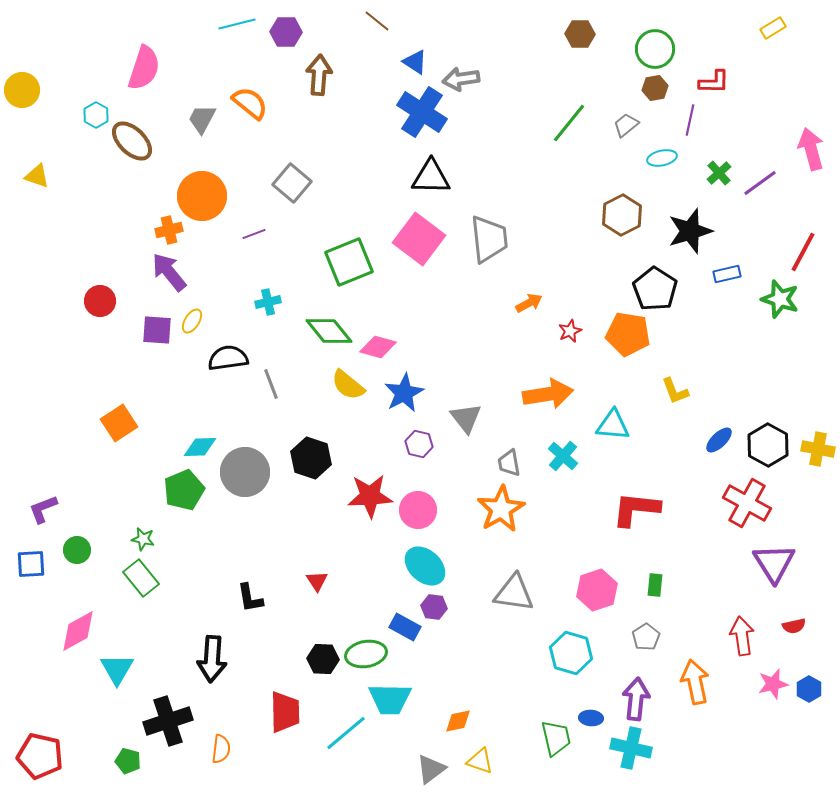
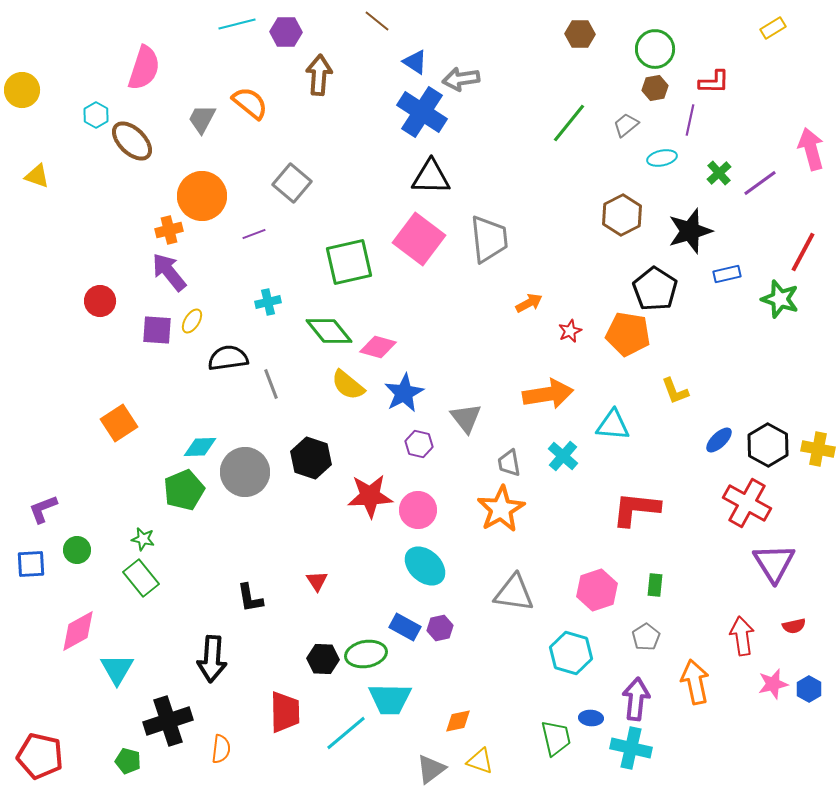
green square at (349, 262): rotated 9 degrees clockwise
purple hexagon at (434, 607): moved 6 px right, 21 px down; rotated 20 degrees counterclockwise
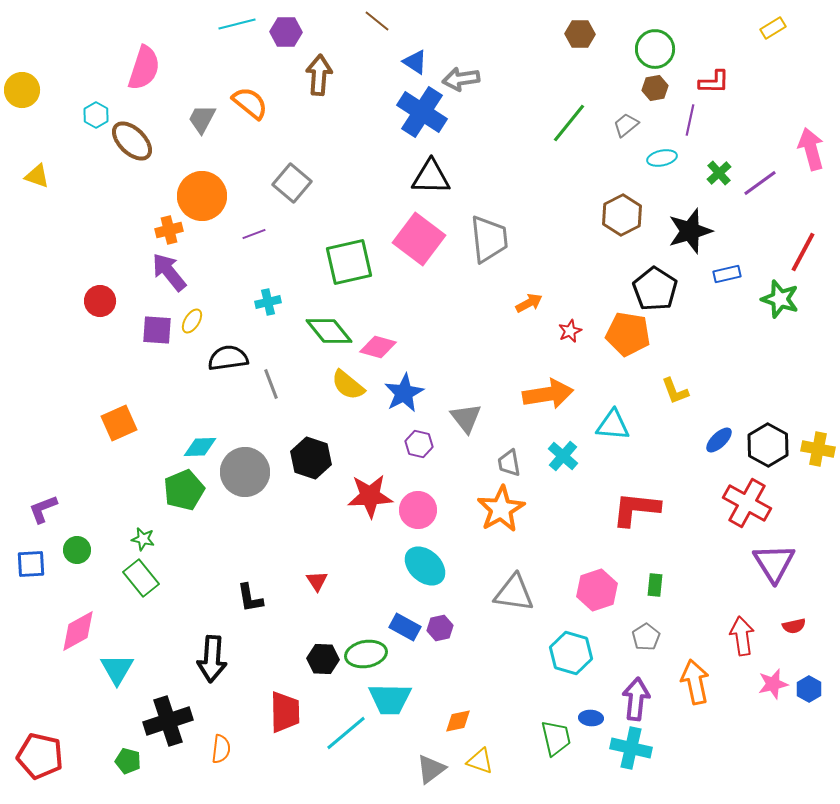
orange square at (119, 423): rotated 9 degrees clockwise
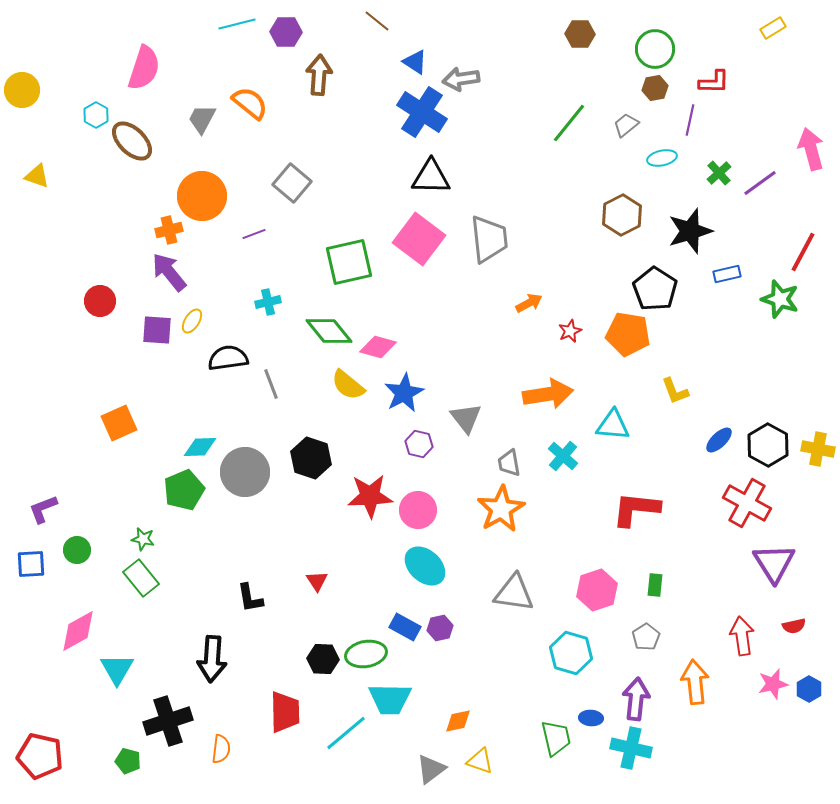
orange arrow at (695, 682): rotated 6 degrees clockwise
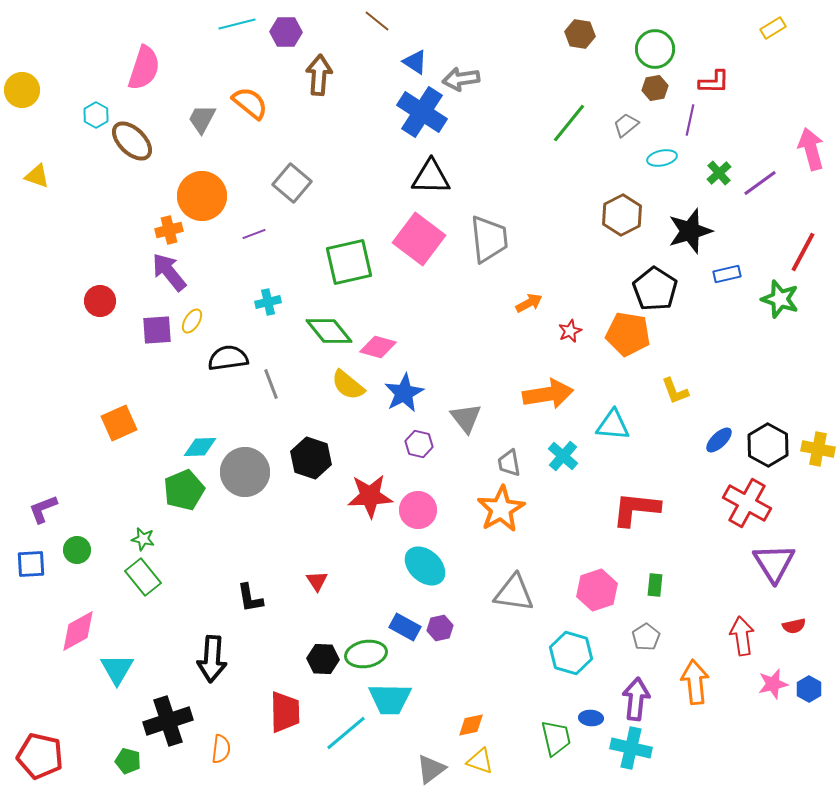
brown hexagon at (580, 34): rotated 8 degrees clockwise
purple square at (157, 330): rotated 8 degrees counterclockwise
green rectangle at (141, 578): moved 2 px right, 1 px up
orange diamond at (458, 721): moved 13 px right, 4 px down
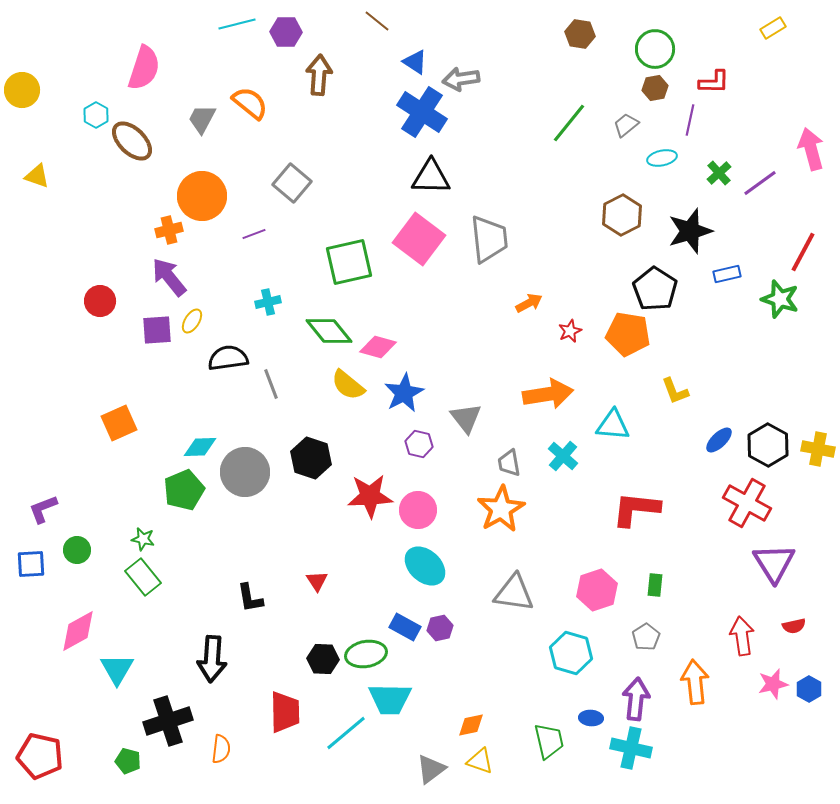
purple arrow at (169, 272): moved 5 px down
green trapezoid at (556, 738): moved 7 px left, 3 px down
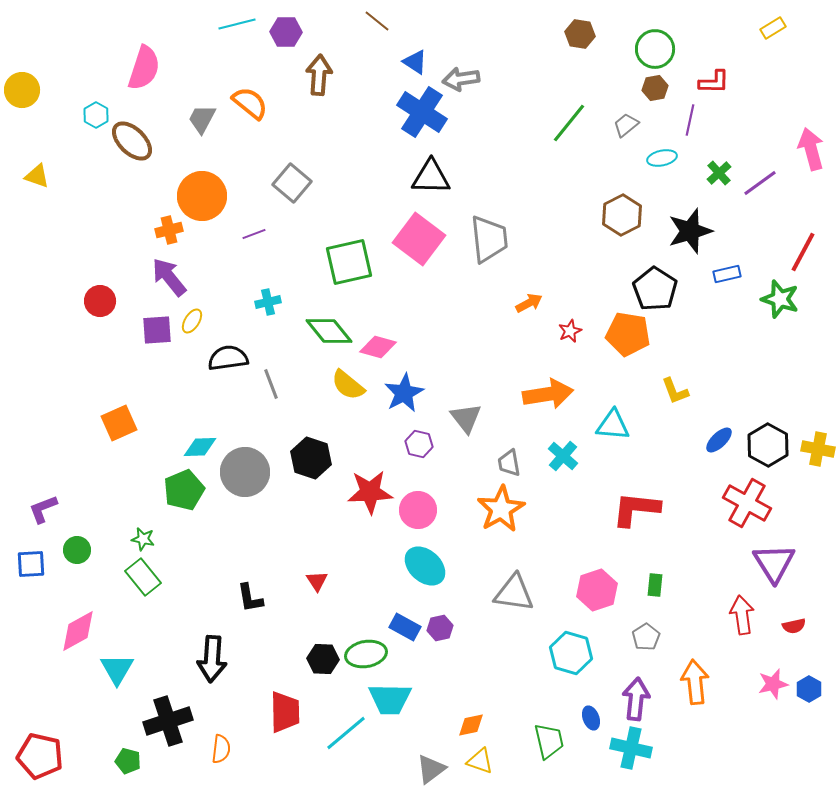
red star at (370, 496): moved 4 px up
red arrow at (742, 636): moved 21 px up
blue ellipse at (591, 718): rotated 65 degrees clockwise
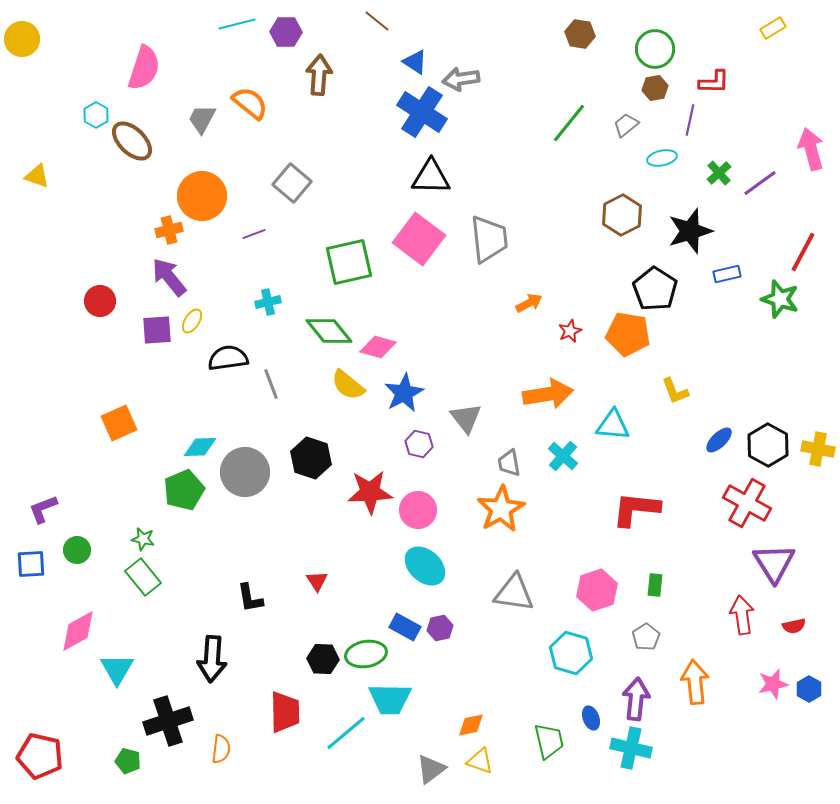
yellow circle at (22, 90): moved 51 px up
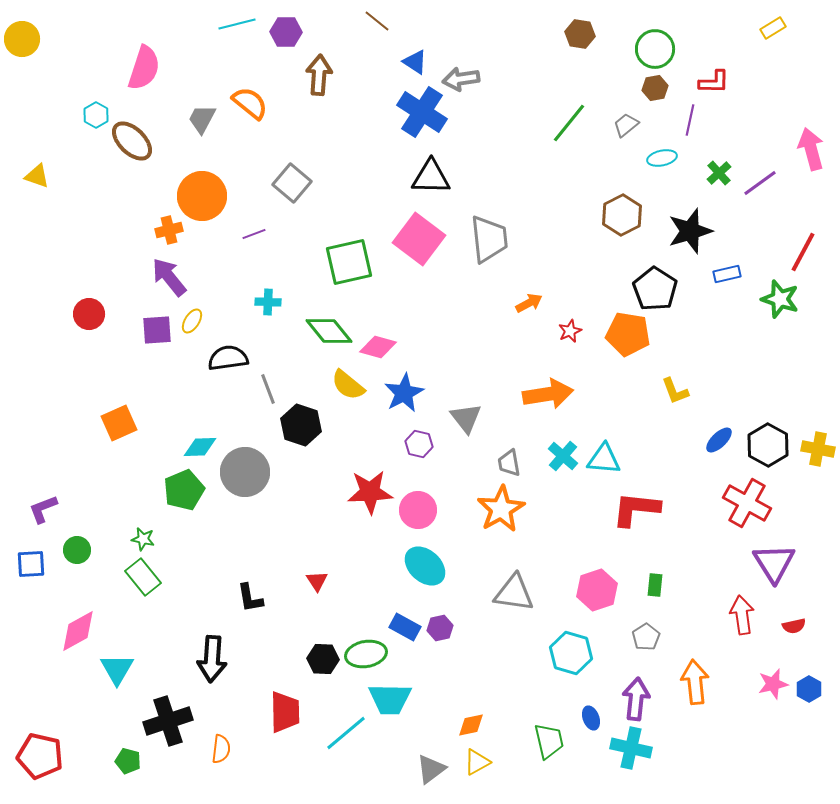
red circle at (100, 301): moved 11 px left, 13 px down
cyan cross at (268, 302): rotated 15 degrees clockwise
gray line at (271, 384): moved 3 px left, 5 px down
cyan triangle at (613, 425): moved 9 px left, 34 px down
black hexagon at (311, 458): moved 10 px left, 33 px up
yellow triangle at (480, 761): moved 3 px left, 1 px down; rotated 48 degrees counterclockwise
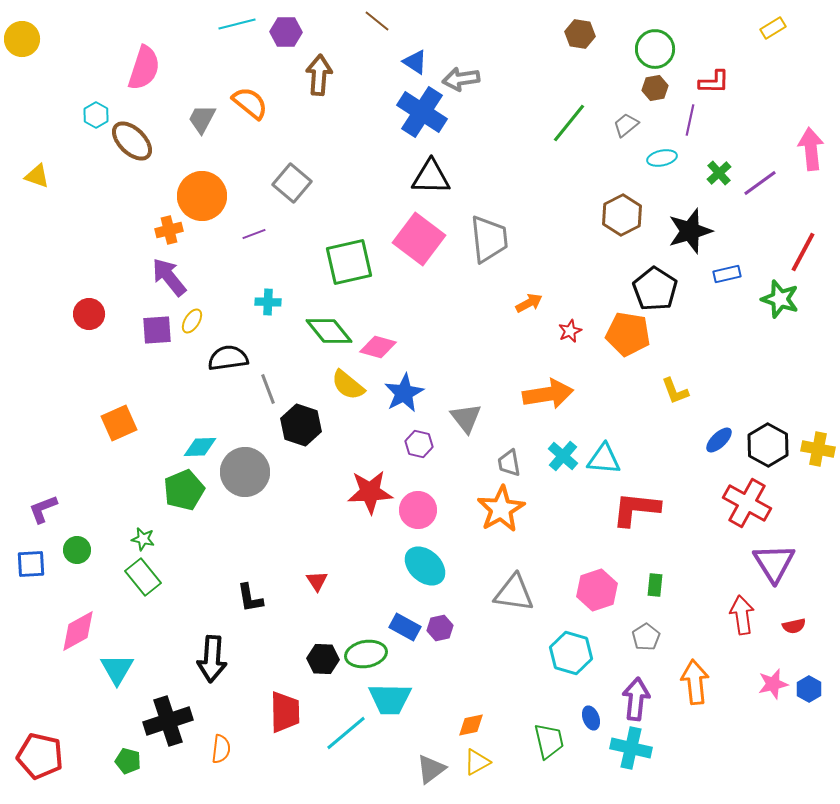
pink arrow at (811, 149): rotated 9 degrees clockwise
